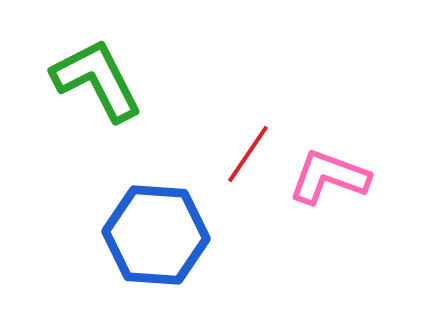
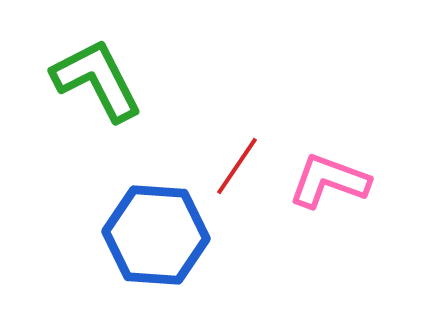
red line: moved 11 px left, 12 px down
pink L-shape: moved 4 px down
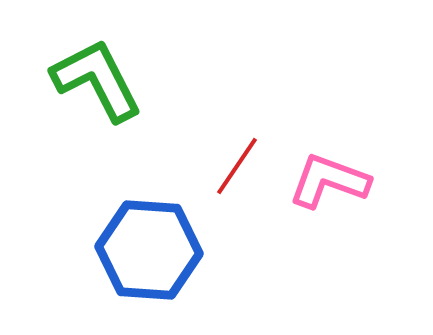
blue hexagon: moved 7 px left, 15 px down
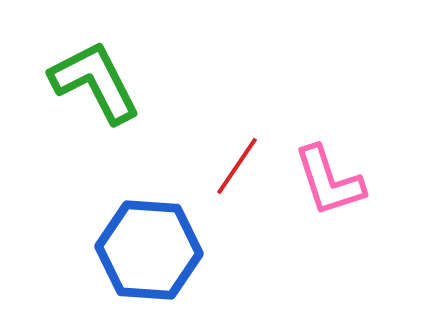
green L-shape: moved 2 px left, 2 px down
pink L-shape: rotated 128 degrees counterclockwise
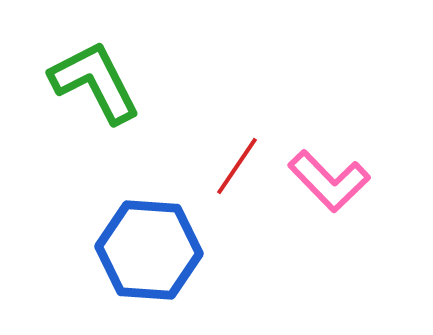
pink L-shape: rotated 26 degrees counterclockwise
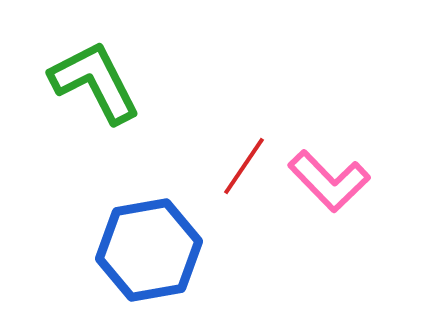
red line: moved 7 px right
blue hexagon: rotated 14 degrees counterclockwise
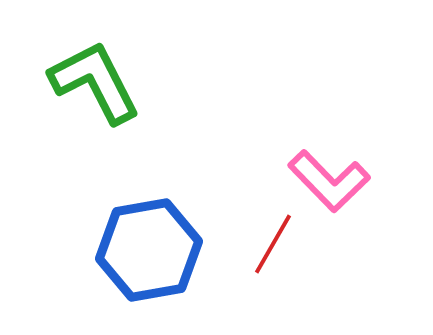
red line: moved 29 px right, 78 px down; rotated 4 degrees counterclockwise
